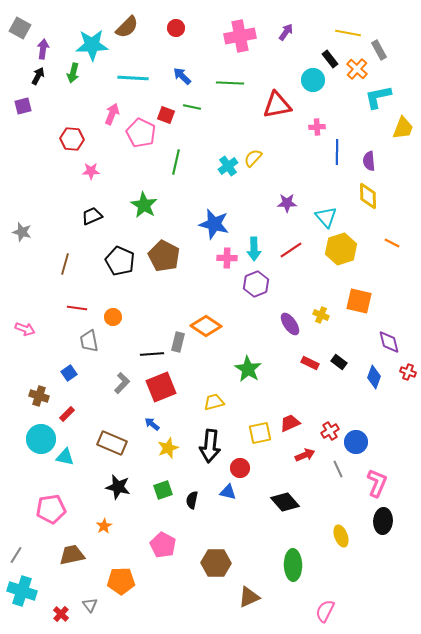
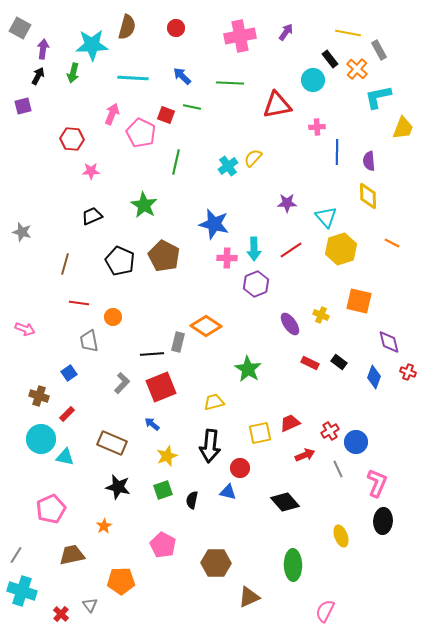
brown semicircle at (127, 27): rotated 30 degrees counterclockwise
red line at (77, 308): moved 2 px right, 5 px up
yellow star at (168, 448): moved 1 px left, 8 px down
pink pentagon at (51, 509): rotated 16 degrees counterclockwise
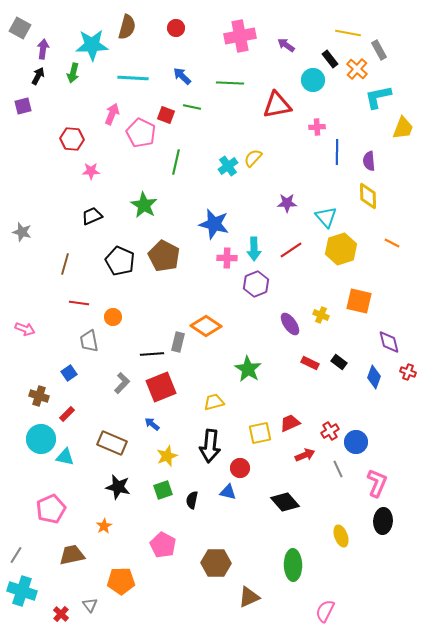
purple arrow at (286, 32): moved 13 px down; rotated 90 degrees counterclockwise
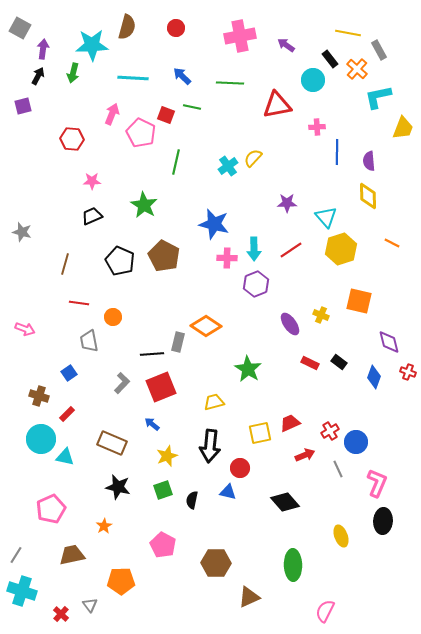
pink star at (91, 171): moved 1 px right, 10 px down
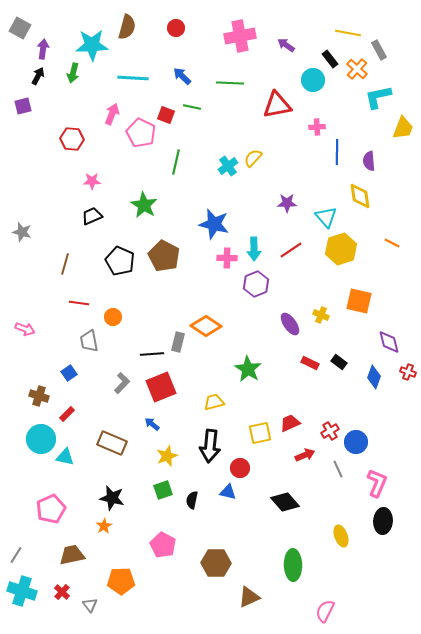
yellow diamond at (368, 196): moved 8 px left; rotated 8 degrees counterclockwise
black star at (118, 487): moved 6 px left, 11 px down
red cross at (61, 614): moved 1 px right, 22 px up
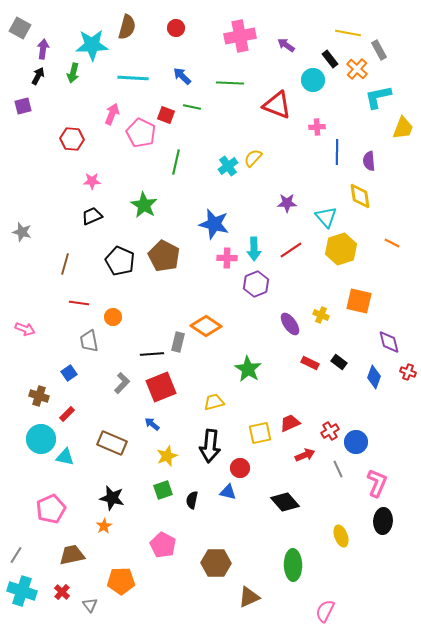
red triangle at (277, 105): rotated 32 degrees clockwise
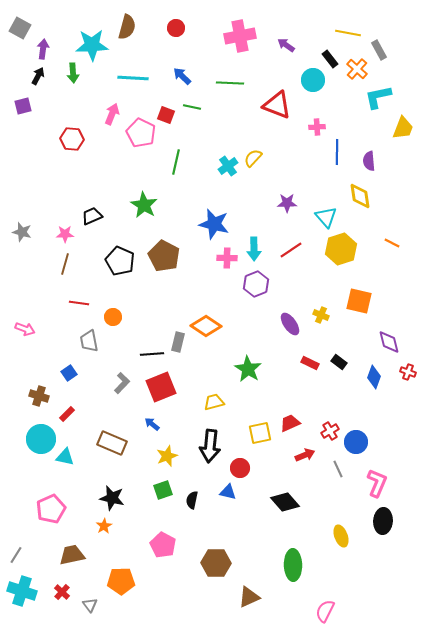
green arrow at (73, 73): rotated 18 degrees counterclockwise
pink star at (92, 181): moved 27 px left, 53 px down
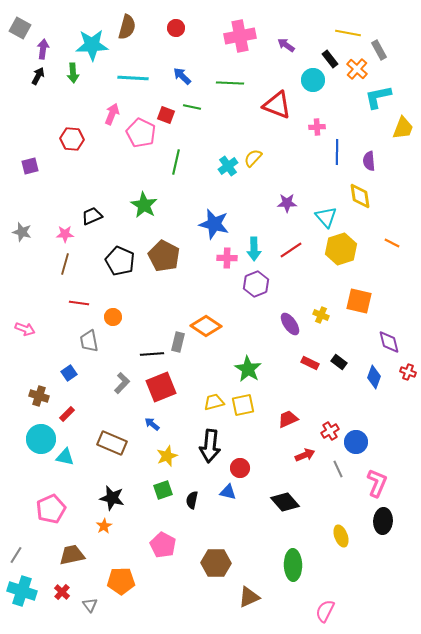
purple square at (23, 106): moved 7 px right, 60 px down
red trapezoid at (290, 423): moved 2 px left, 4 px up
yellow square at (260, 433): moved 17 px left, 28 px up
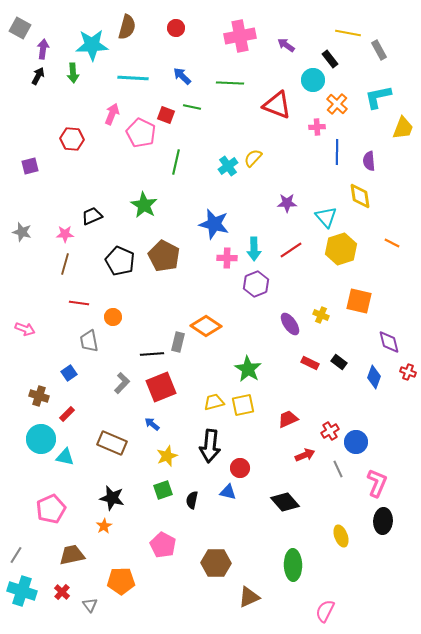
orange cross at (357, 69): moved 20 px left, 35 px down
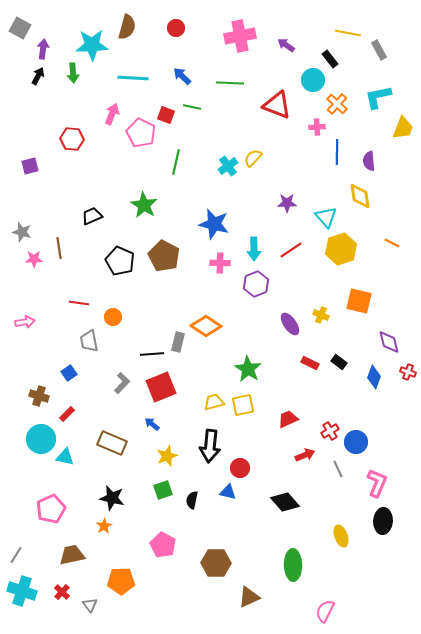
pink star at (65, 234): moved 31 px left, 25 px down
pink cross at (227, 258): moved 7 px left, 5 px down
brown line at (65, 264): moved 6 px left, 16 px up; rotated 25 degrees counterclockwise
pink arrow at (25, 329): moved 7 px up; rotated 30 degrees counterclockwise
